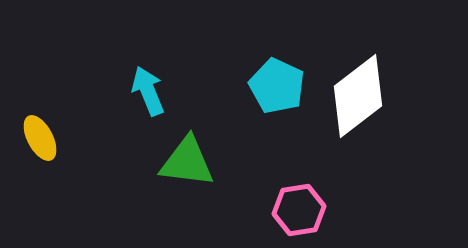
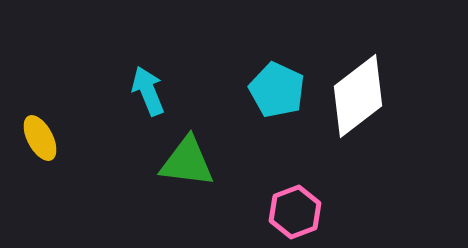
cyan pentagon: moved 4 px down
pink hexagon: moved 4 px left, 2 px down; rotated 12 degrees counterclockwise
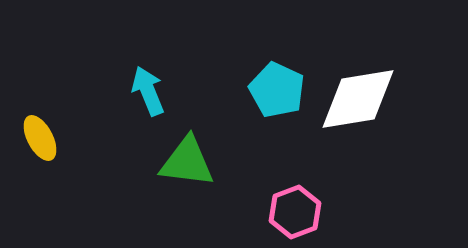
white diamond: moved 3 px down; rotated 28 degrees clockwise
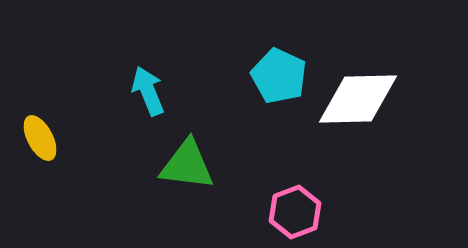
cyan pentagon: moved 2 px right, 14 px up
white diamond: rotated 8 degrees clockwise
green triangle: moved 3 px down
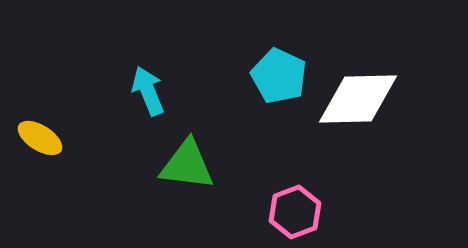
yellow ellipse: rotated 30 degrees counterclockwise
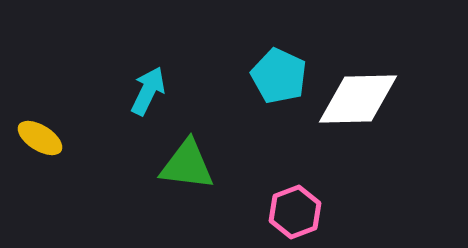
cyan arrow: rotated 48 degrees clockwise
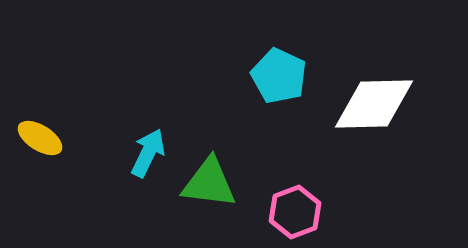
cyan arrow: moved 62 px down
white diamond: moved 16 px right, 5 px down
green triangle: moved 22 px right, 18 px down
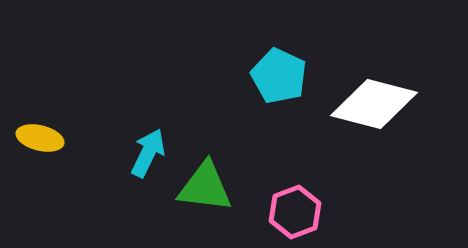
white diamond: rotated 16 degrees clockwise
yellow ellipse: rotated 18 degrees counterclockwise
green triangle: moved 4 px left, 4 px down
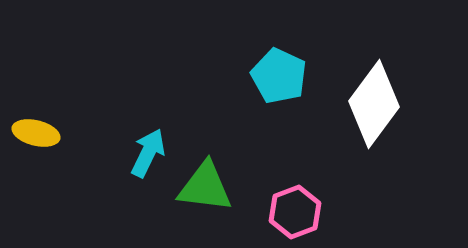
white diamond: rotated 68 degrees counterclockwise
yellow ellipse: moved 4 px left, 5 px up
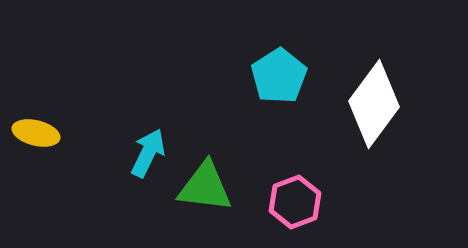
cyan pentagon: rotated 14 degrees clockwise
pink hexagon: moved 10 px up
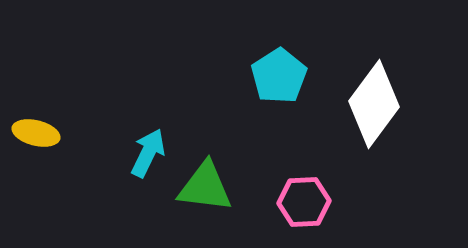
pink hexagon: moved 9 px right; rotated 18 degrees clockwise
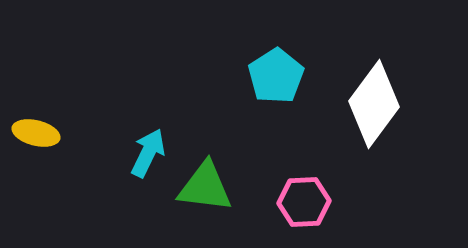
cyan pentagon: moved 3 px left
